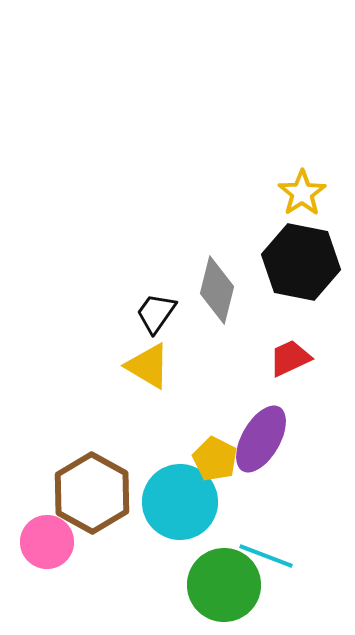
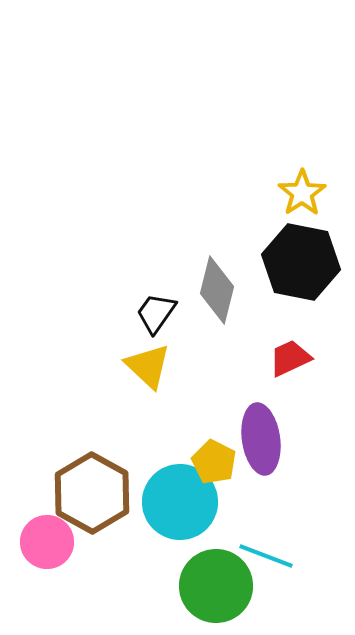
yellow triangle: rotated 12 degrees clockwise
purple ellipse: rotated 38 degrees counterclockwise
yellow pentagon: moved 1 px left, 3 px down
green circle: moved 8 px left, 1 px down
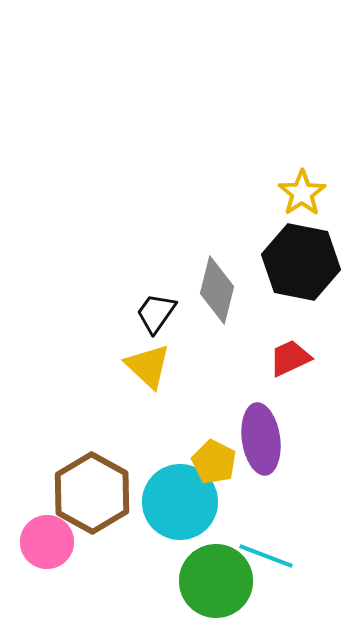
green circle: moved 5 px up
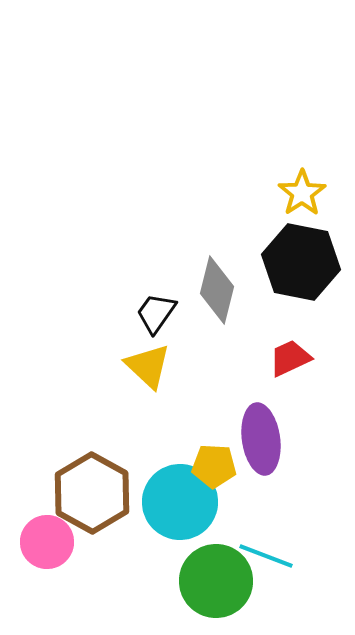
yellow pentagon: moved 4 px down; rotated 24 degrees counterclockwise
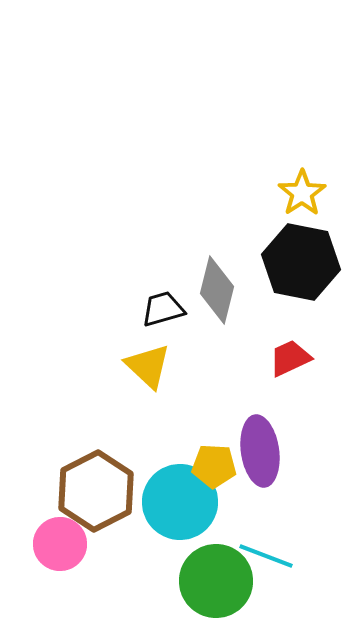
black trapezoid: moved 7 px right, 4 px up; rotated 39 degrees clockwise
purple ellipse: moved 1 px left, 12 px down
brown hexagon: moved 4 px right, 2 px up; rotated 4 degrees clockwise
pink circle: moved 13 px right, 2 px down
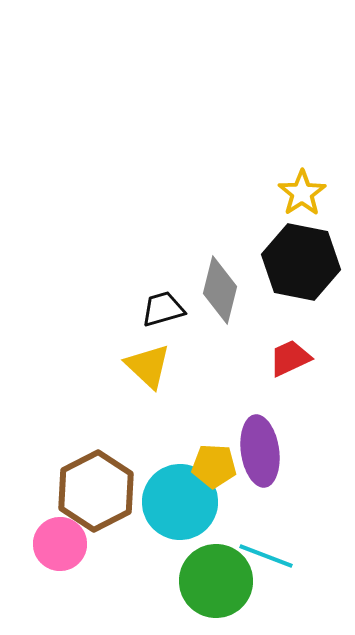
gray diamond: moved 3 px right
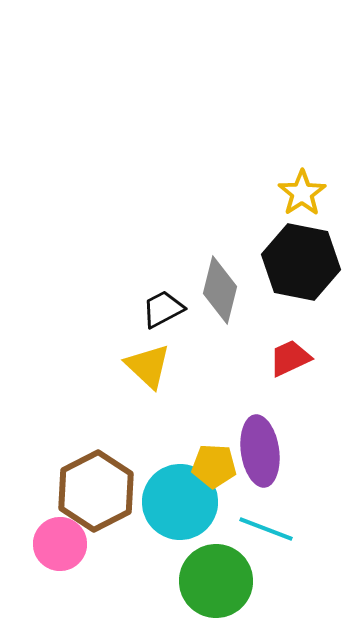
black trapezoid: rotated 12 degrees counterclockwise
cyan line: moved 27 px up
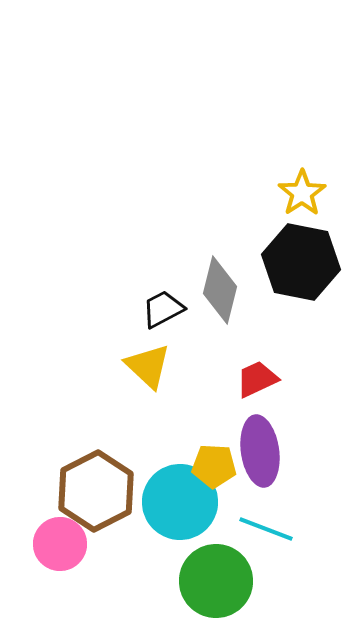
red trapezoid: moved 33 px left, 21 px down
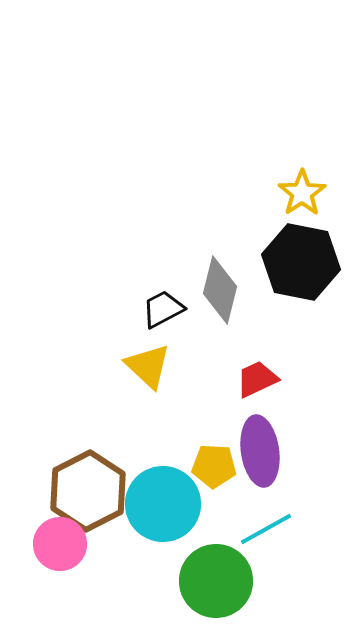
brown hexagon: moved 8 px left
cyan circle: moved 17 px left, 2 px down
cyan line: rotated 50 degrees counterclockwise
